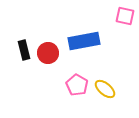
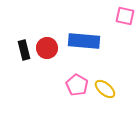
blue rectangle: rotated 16 degrees clockwise
red circle: moved 1 px left, 5 px up
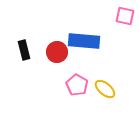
red circle: moved 10 px right, 4 px down
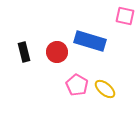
blue rectangle: moved 6 px right; rotated 12 degrees clockwise
black rectangle: moved 2 px down
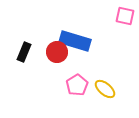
blue rectangle: moved 15 px left
black rectangle: rotated 36 degrees clockwise
pink pentagon: rotated 10 degrees clockwise
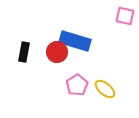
black rectangle: rotated 12 degrees counterclockwise
